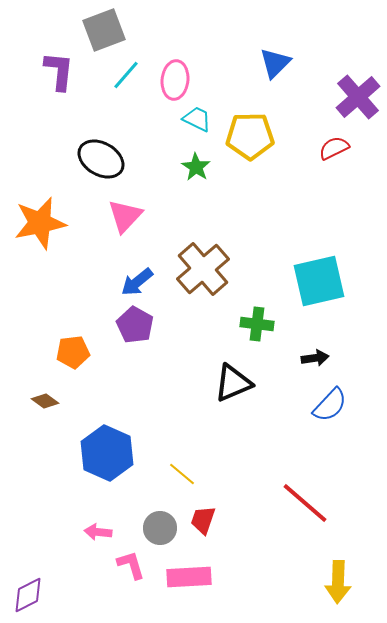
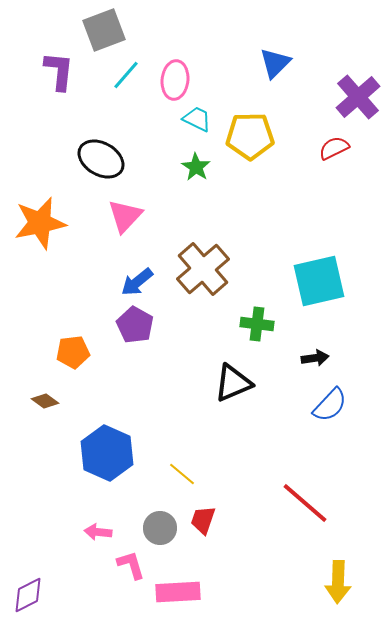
pink rectangle: moved 11 px left, 15 px down
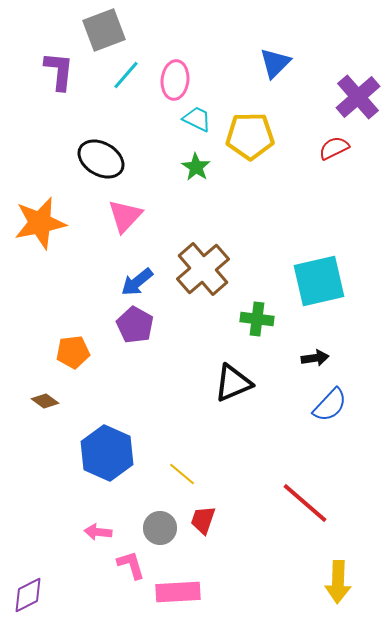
green cross: moved 5 px up
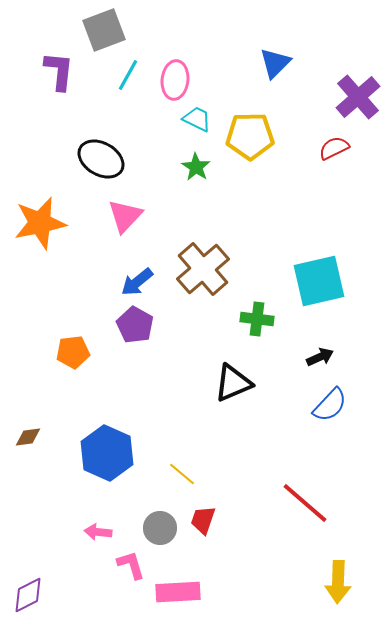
cyan line: moved 2 px right; rotated 12 degrees counterclockwise
black arrow: moved 5 px right, 1 px up; rotated 16 degrees counterclockwise
brown diamond: moved 17 px left, 36 px down; rotated 44 degrees counterclockwise
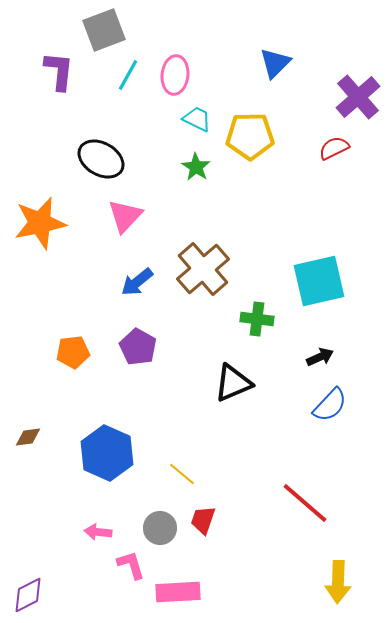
pink ellipse: moved 5 px up
purple pentagon: moved 3 px right, 22 px down
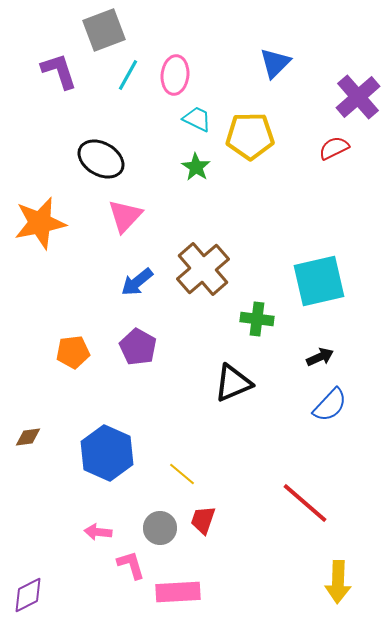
purple L-shape: rotated 24 degrees counterclockwise
